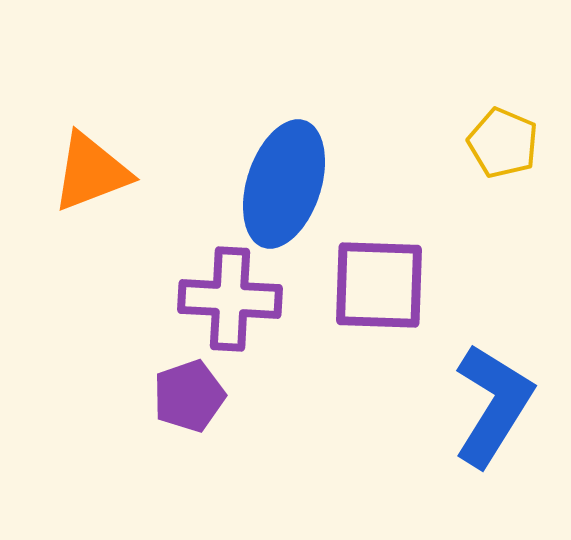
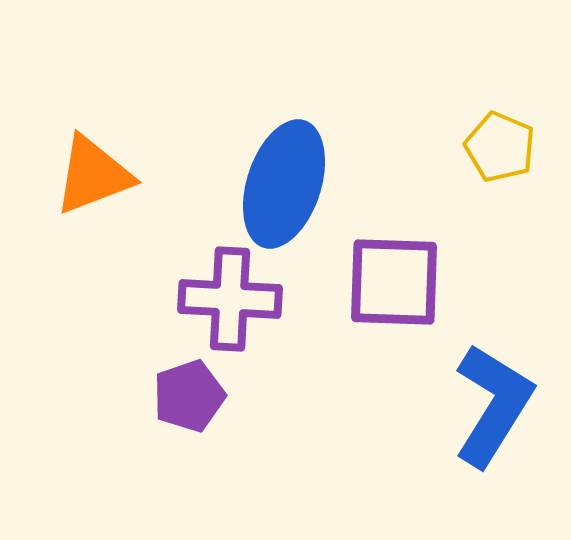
yellow pentagon: moved 3 px left, 4 px down
orange triangle: moved 2 px right, 3 px down
purple square: moved 15 px right, 3 px up
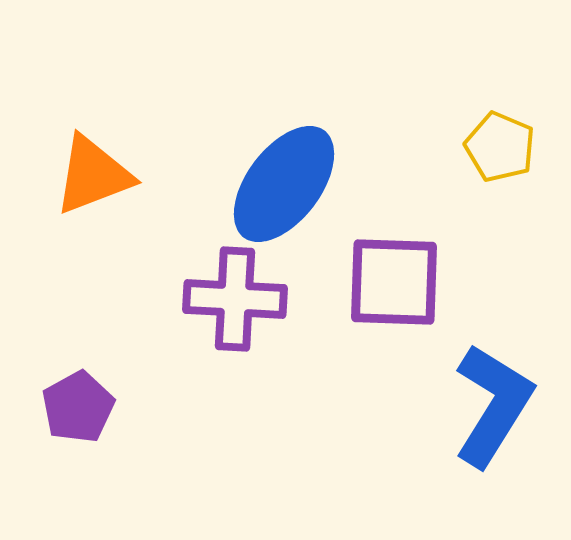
blue ellipse: rotated 19 degrees clockwise
purple cross: moved 5 px right
purple pentagon: moved 111 px left, 11 px down; rotated 10 degrees counterclockwise
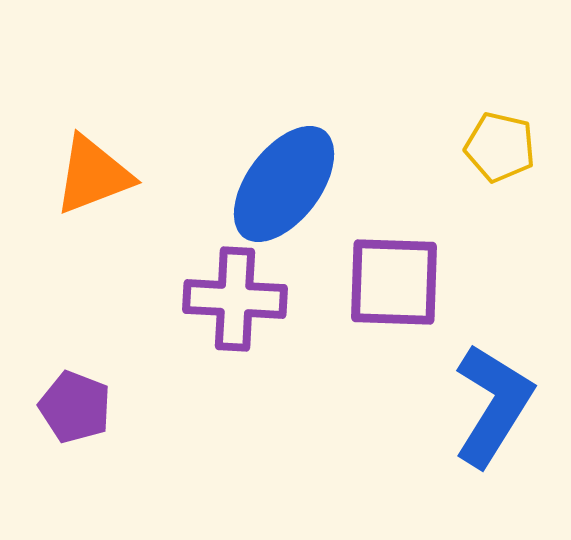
yellow pentagon: rotated 10 degrees counterclockwise
purple pentagon: moved 3 px left; rotated 22 degrees counterclockwise
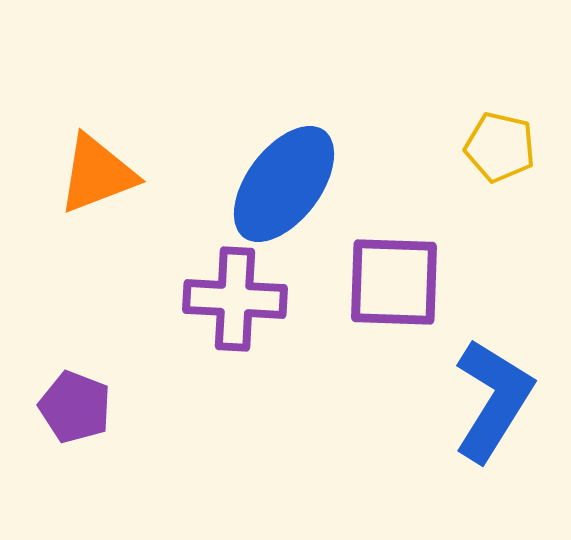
orange triangle: moved 4 px right, 1 px up
blue L-shape: moved 5 px up
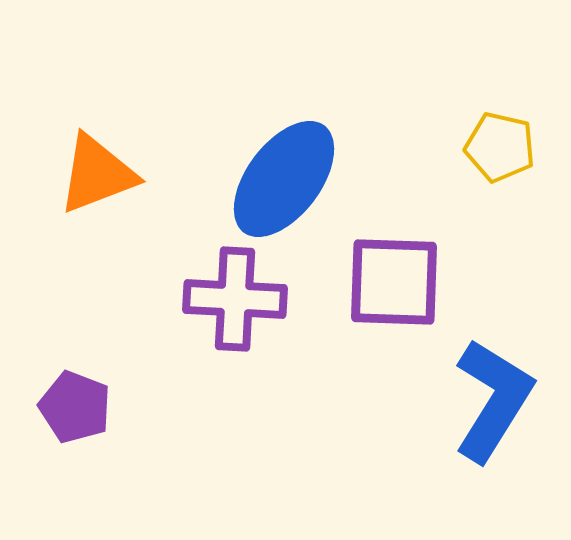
blue ellipse: moved 5 px up
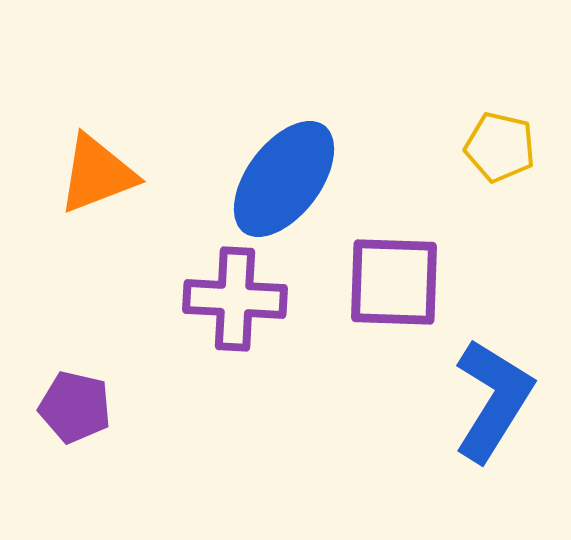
purple pentagon: rotated 8 degrees counterclockwise
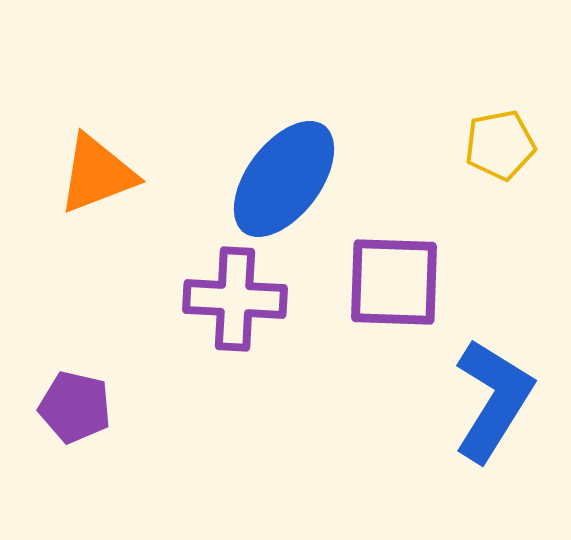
yellow pentagon: moved 2 px up; rotated 24 degrees counterclockwise
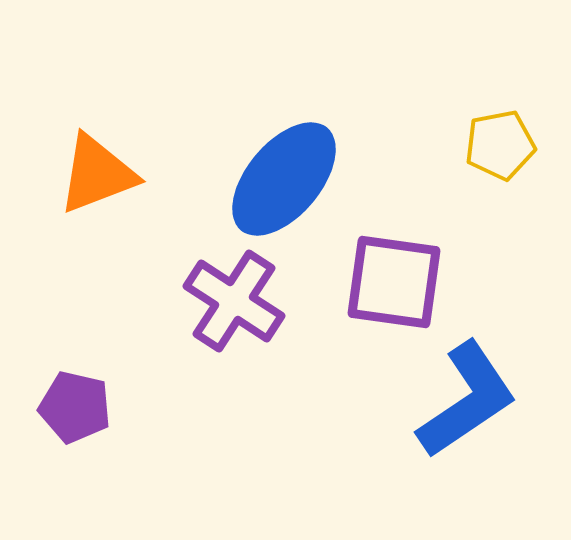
blue ellipse: rotated 3 degrees clockwise
purple square: rotated 6 degrees clockwise
purple cross: moved 1 px left, 2 px down; rotated 30 degrees clockwise
blue L-shape: moved 26 px left; rotated 24 degrees clockwise
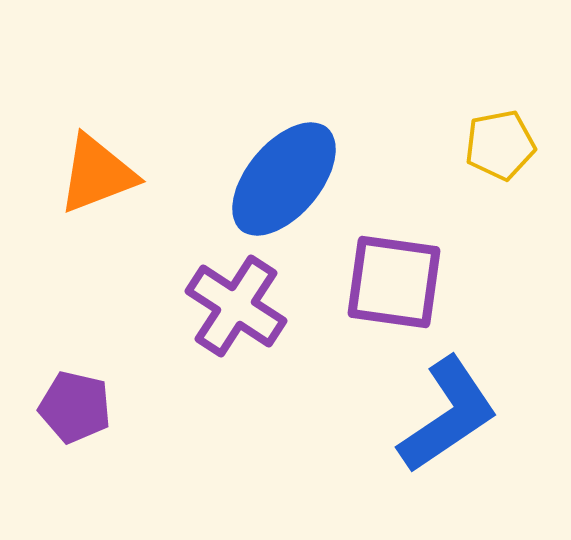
purple cross: moved 2 px right, 5 px down
blue L-shape: moved 19 px left, 15 px down
